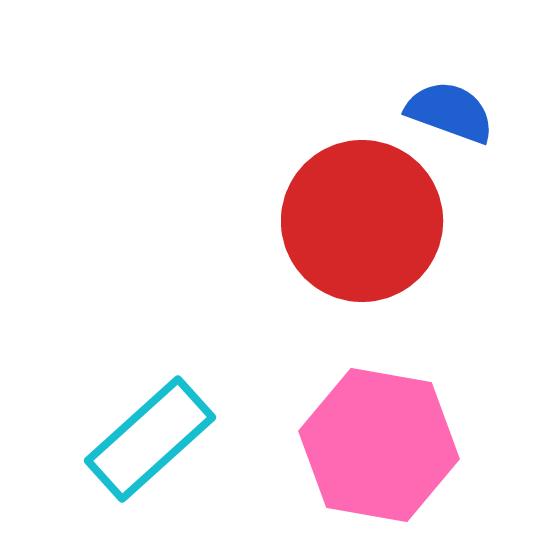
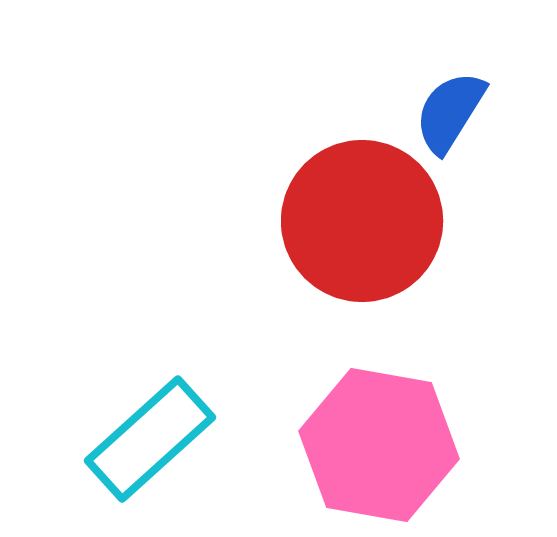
blue semicircle: rotated 78 degrees counterclockwise
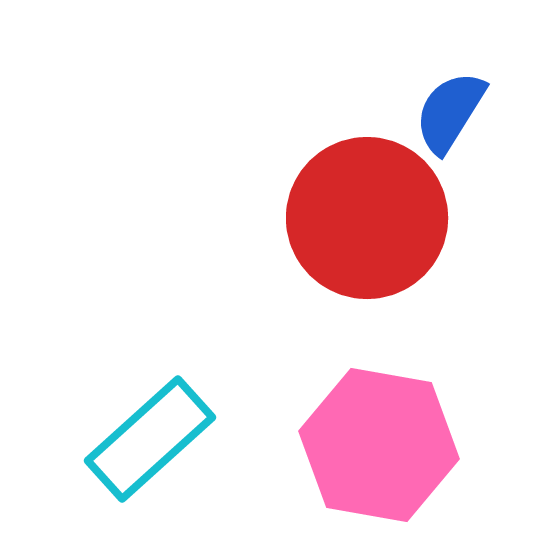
red circle: moved 5 px right, 3 px up
